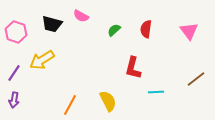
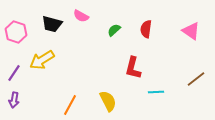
pink triangle: moved 2 px right; rotated 18 degrees counterclockwise
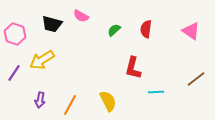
pink hexagon: moved 1 px left, 2 px down
purple arrow: moved 26 px right
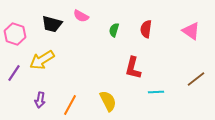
green semicircle: rotated 32 degrees counterclockwise
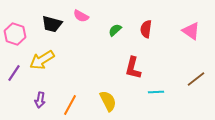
green semicircle: moved 1 px right; rotated 32 degrees clockwise
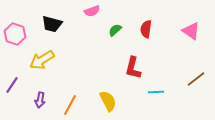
pink semicircle: moved 11 px right, 5 px up; rotated 49 degrees counterclockwise
purple line: moved 2 px left, 12 px down
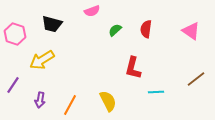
purple line: moved 1 px right
